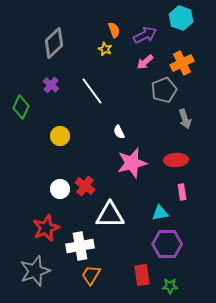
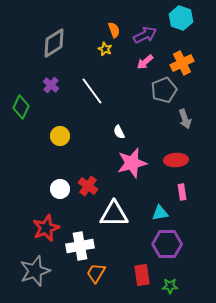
gray diamond: rotated 12 degrees clockwise
red cross: moved 3 px right
white triangle: moved 4 px right, 1 px up
orange trapezoid: moved 5 px right, 2 px up
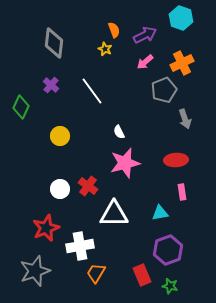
gray diamond: rotated 52 degrees counterclockwise
pink star: moved 7 px left
purple hexagon: moved 1 px right, 6 px down; rotated 20 degrees counterclockwise
red rectangle: rotated 15 degrees counterclockwise
green star: rotated 14 degrees clockwise
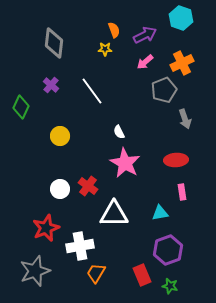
yellow star: rotated 24 degrees counterclockwise
pink star: rotated 28 degrees counterclockwise
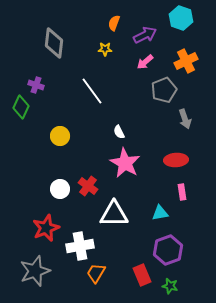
orange semicircle: moved 7 px up; rotated 140 degrees counterclockwise
orange cross: moved 4 px right, 2 px up
purple cross: moved 15 px left; rotated 21 degrees counterclockwise
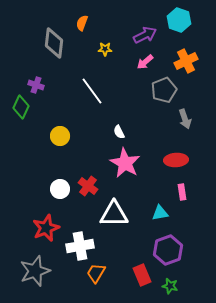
cyan hexagon: moved 2 px left, 2 px down
orange semicircle: moved 32 px left
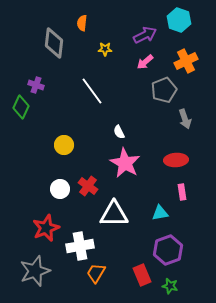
orange semicircle: rotated 14 degrees counterclockwise
yellow circle: moved 4 px right, 9 px down
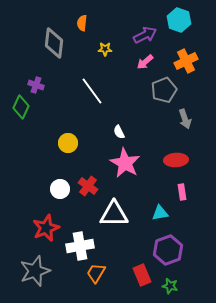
yellow circle: moved 4 px right, 2 px up
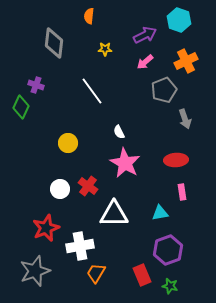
orange semicircle: moved 7 px right, 7 px up
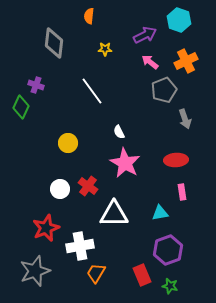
pink arrow: moved 5 px right; rotated 78 degrees clockwise
